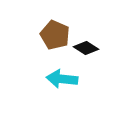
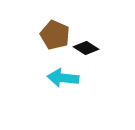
cyan arrow: moved 1 px right, 1 px up
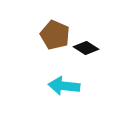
cyan arrow: moved 1 px right, 8 px down
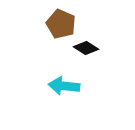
brown pentagon: moved 6 px right, 11 px up
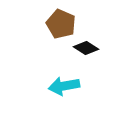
cyan arrow: rotated 16 degrees counterclockwise
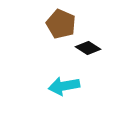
black diamond: moved 2 px right
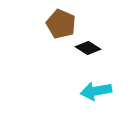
cyan arrow: moved 32 px right, 5 px down
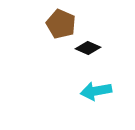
black diamond: rotated 10 degrees counterclockwise
